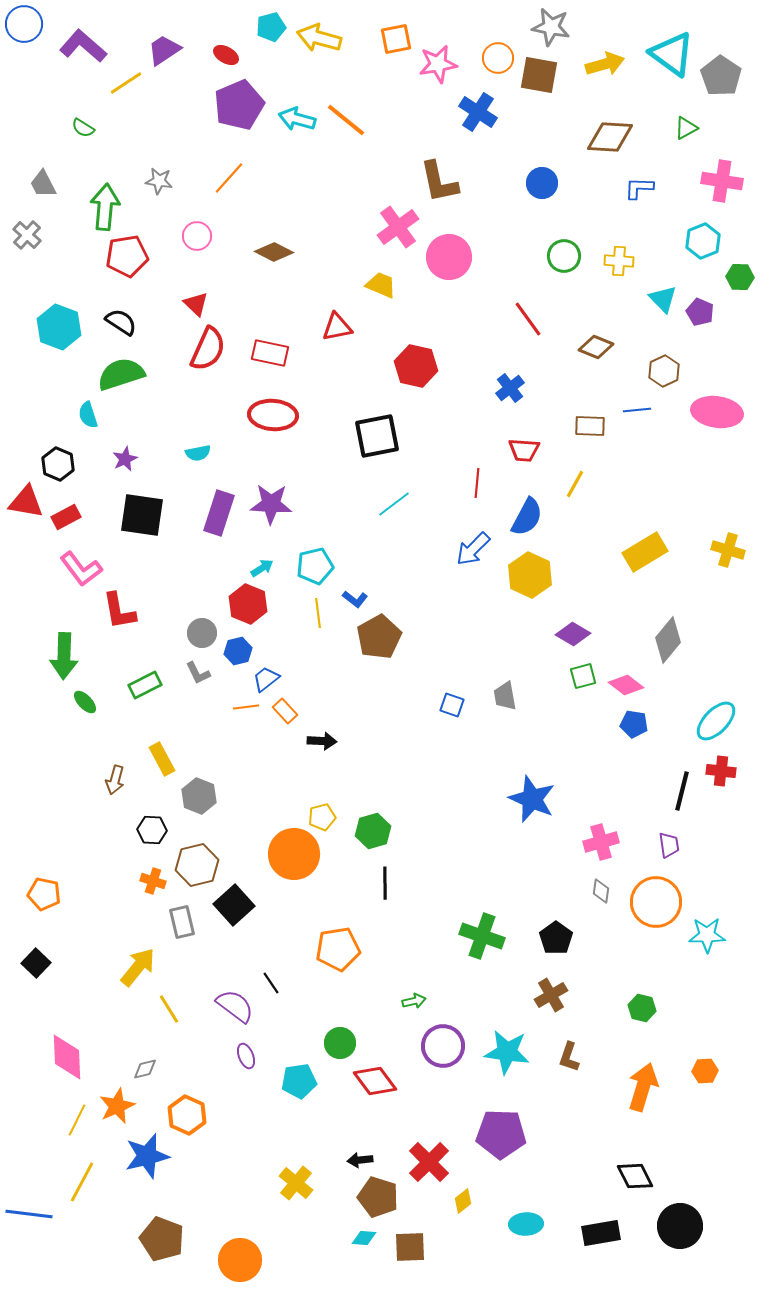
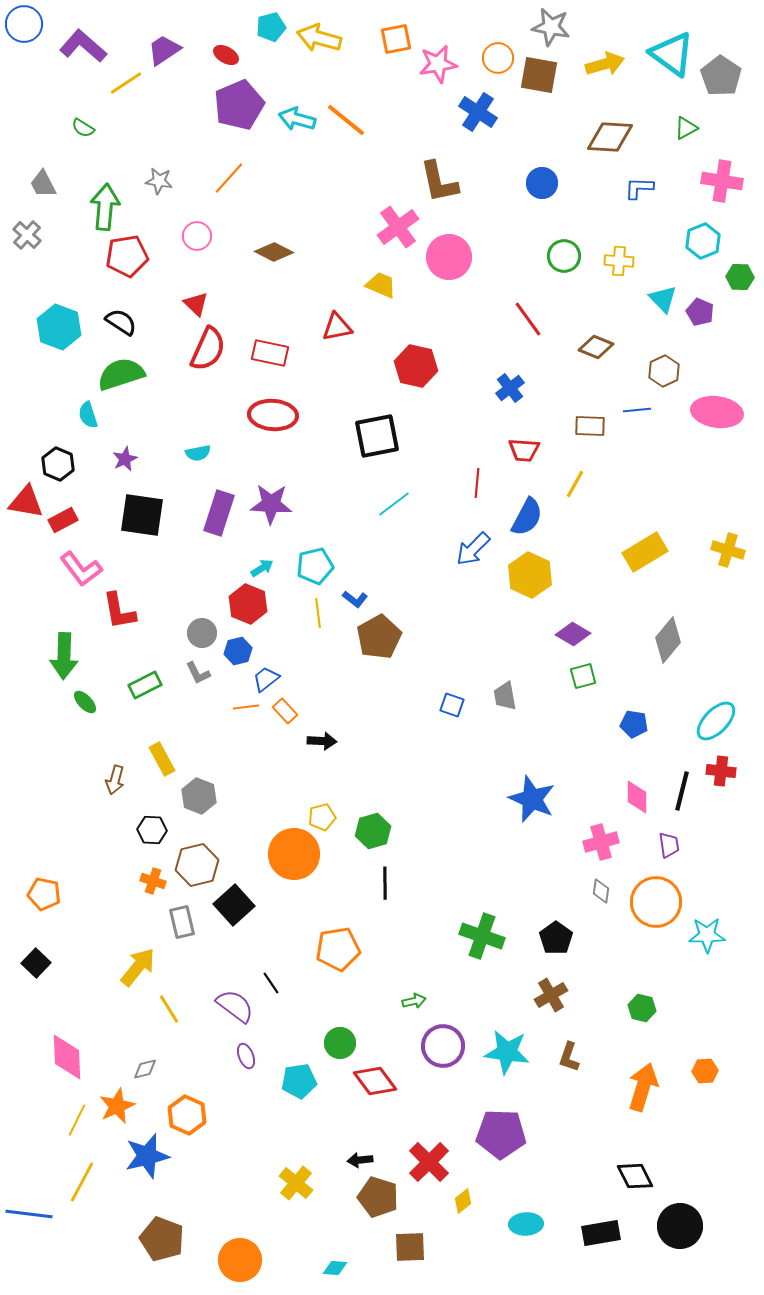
red rectangle at (66, 517): moved 3 px left, 3 px down
pink diamond at (626, 685): moved 11 px right, 112 px down; rotated 52 degrees clockwise
cyan diamond at (364, 1238): moved 29 px left, 30 px down
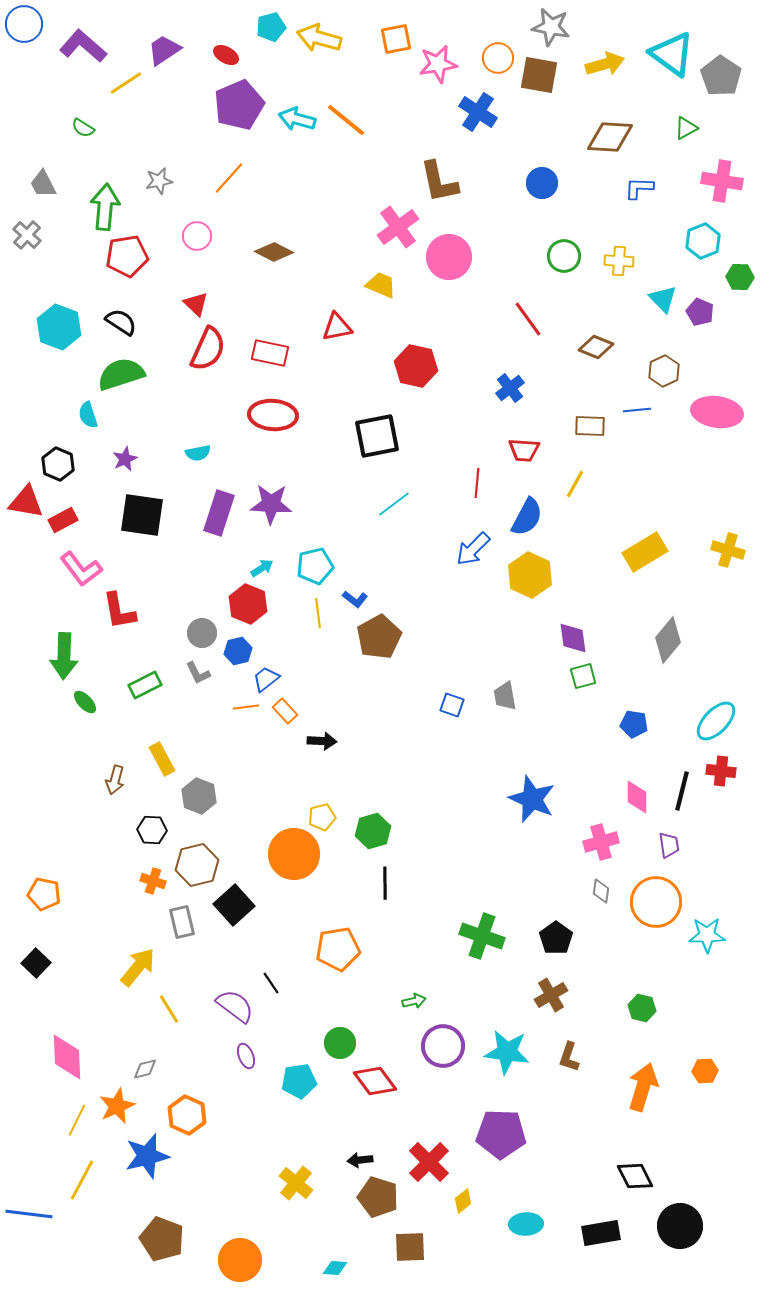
gray star at (159, 181): rotated 20 degrees counterclockwise
purple diamond at (573, 634): moved 4 px down; rotated 52 degrees clockwise
yellow line at (82, 1182): moved 2 px up
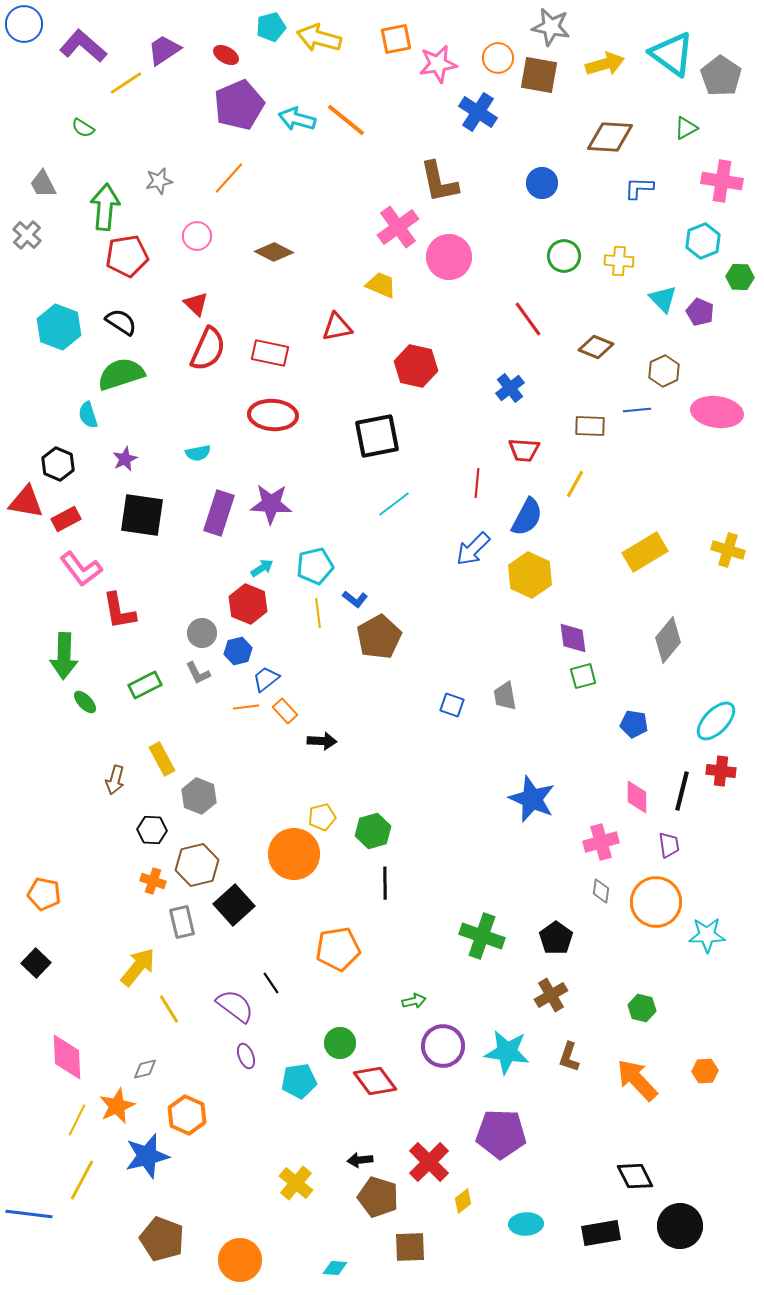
red rectangle at (63, 520): moved 3 px right, 1 px up
orange arrow at (643, 1087): moved 6 px left, 7 px up; rotated 60 degrees counterclockwise
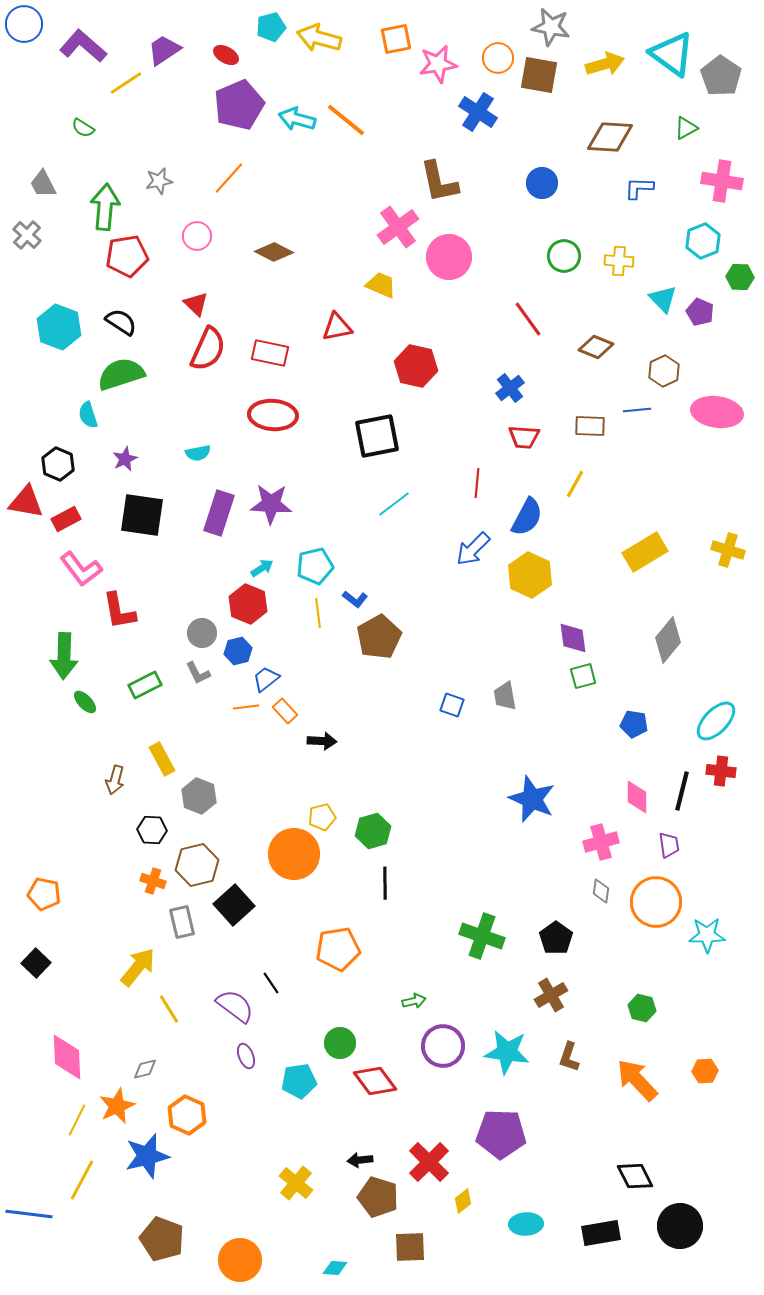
red trapezoid at (524, 450): moved 13 px up
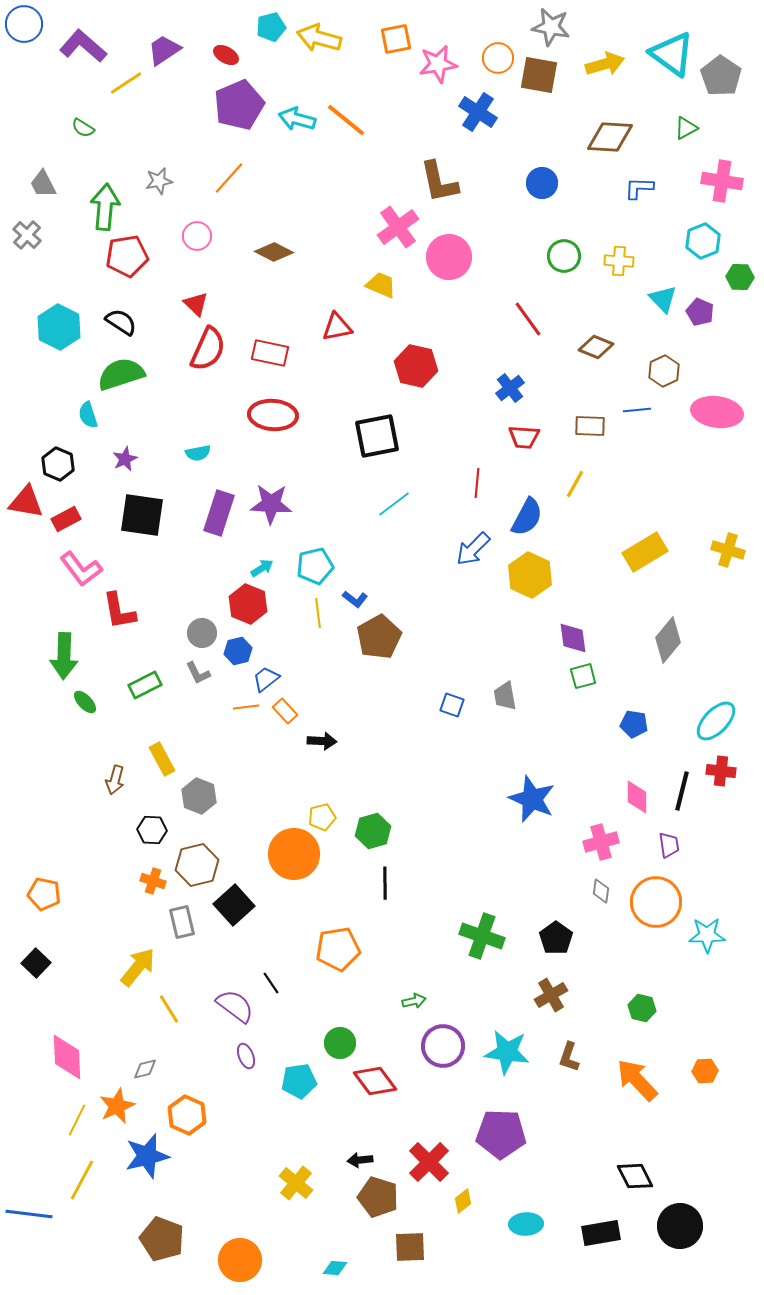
cyan hexagon at (59, 327): rotated 6 degrees clockwise
